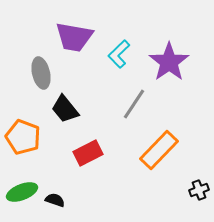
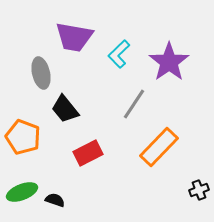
orange rectangle: moved 3 px up
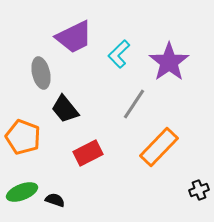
purple trapezoid: rotated 36 degrees counterclockwise
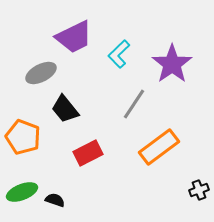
purple star: moved 3 px right, 2 px down
gray ellipse: rotated 76 degrees clockwise
orange rectangle: rotated 9 degrees clockwise
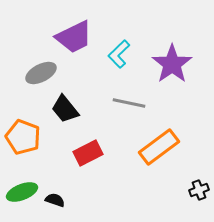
gray line: moved 5 px left, 1 px up; rotated 68 degrees clockwise
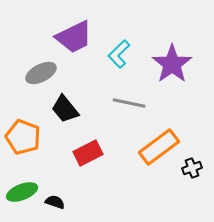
black cross: moved 7 px left, 22 px up
black semicircle: moved 2 px down
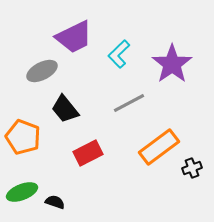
gray ellipse: moved 1 px right, 2 px up
gray line: rotated 40 degrees counterclockwise
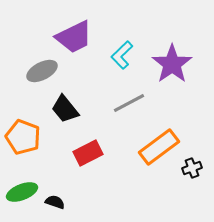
cyan L-shape: moved 3 px right, 1 px down
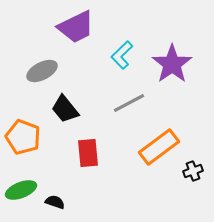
purple trapezoid: moved 2 px right, 10 px up
red rectangle: rotated 68 degrees counterclockwise
black cross: moved 1 px right, 3 px down
green ellipse: moved 1 px left, 2 px up
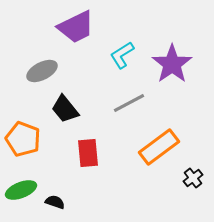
cyan L-shape: rotated 12 degrees clockwise
orange pentagon: moved 2 px down
black cross: moved 7 px down; rotated 18 degrees counterclockwise
